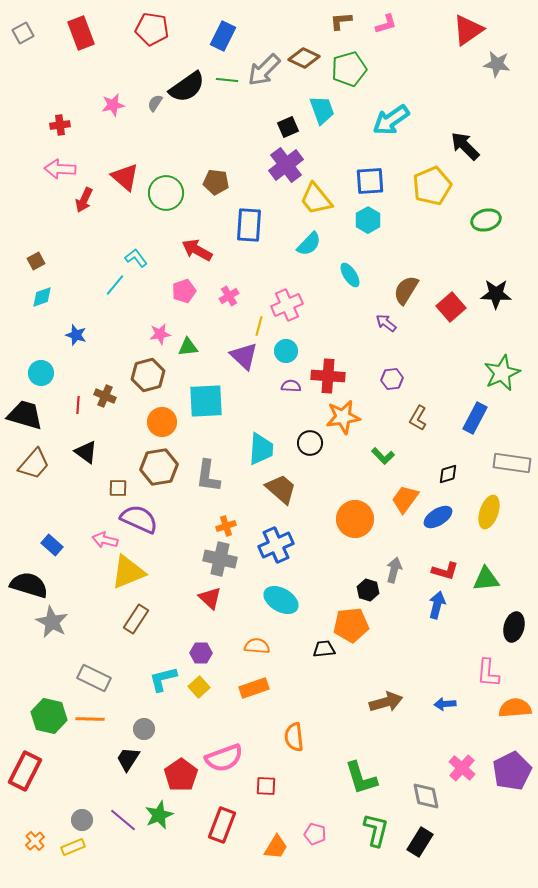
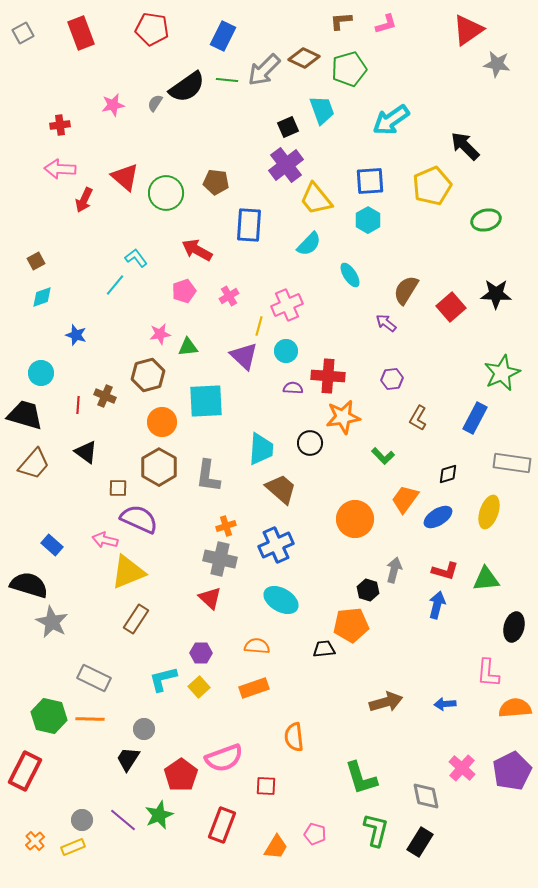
purple semicircle at (291, 386): moved 2 px right, 2 px down
brown hexagon at (159, 467): rotated 21 degrees counterclockwise
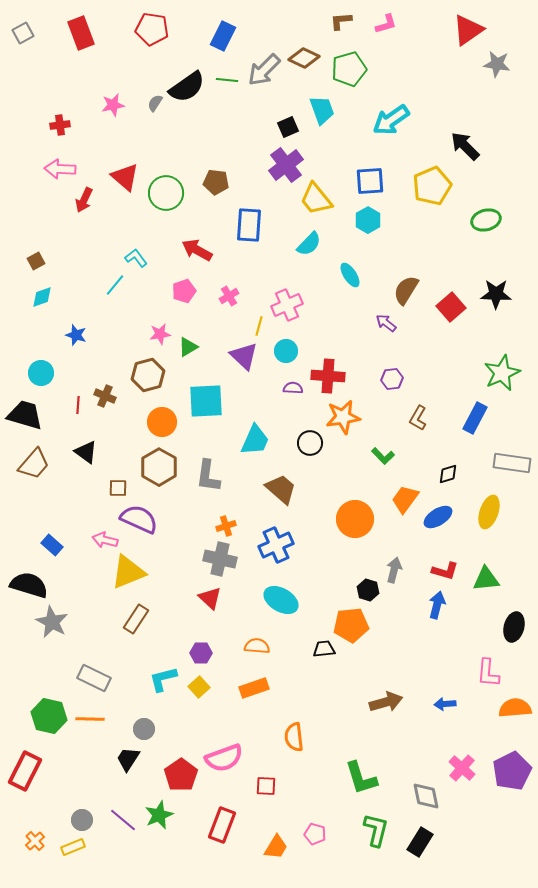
green triangle at (188, 347): rotated 25 degrees counterclockwise
cyan trapezoid at (261, 449): moved 6 px left, 9 px up; rotated 20 degrees clockwise
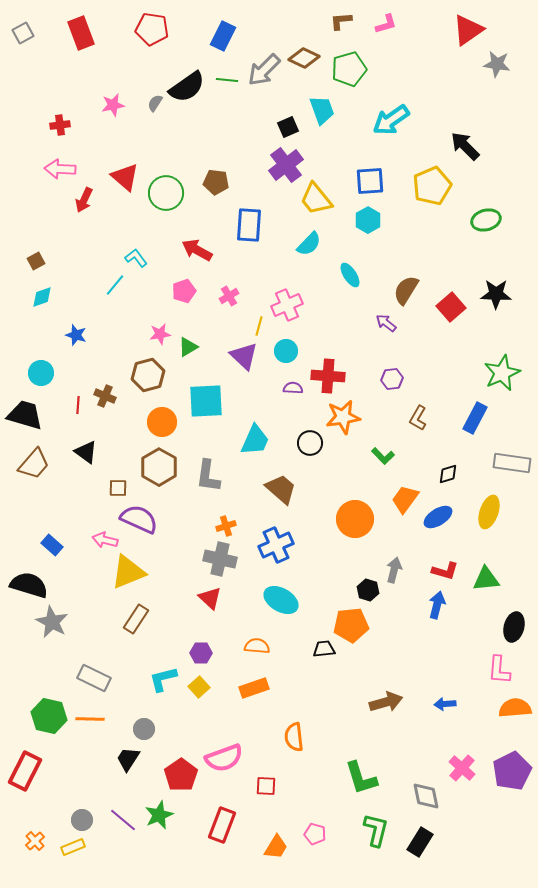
pink L-shape at (488, 673): moved 11 px right, 3 px up
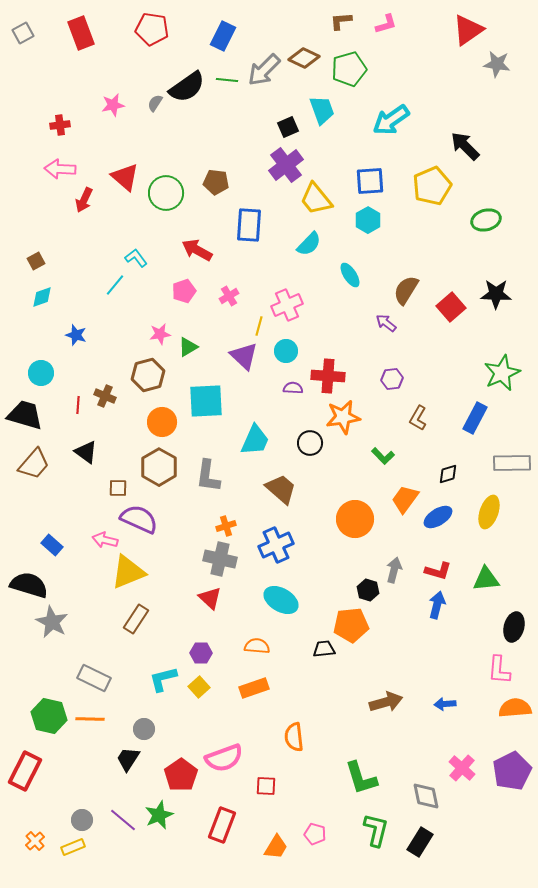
gray rectangle at (512, 463): rotated 9 degrees counterclockwise
red L-shape at (445, 571): moved 7 px left
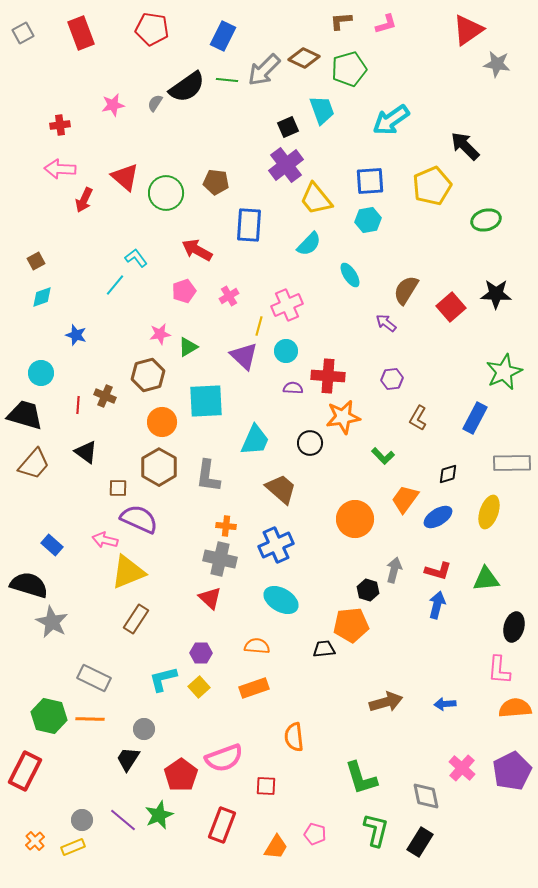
cyan hexagon at (368, 220): rotated 20 degrees clockwise
green star at (502, 373): moved 2 px right, 1 px up
orange cross at (226, 526): rotated 24 degrees clockwise
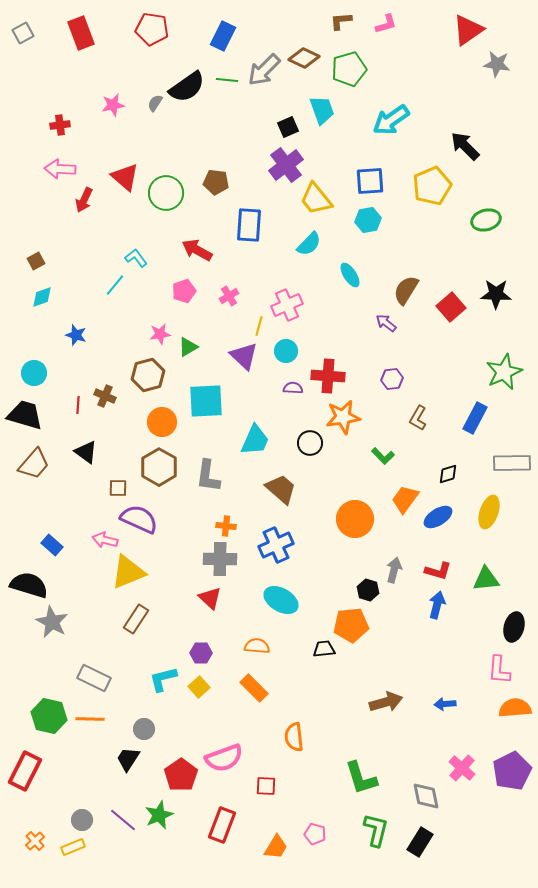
cyan circle at (41, 373): moved 7 px left
gray cross at (220, 559): rotated 12 degrees counterclockwise
orange rectangle at (254, 688): rotated 64 degrees clockwise
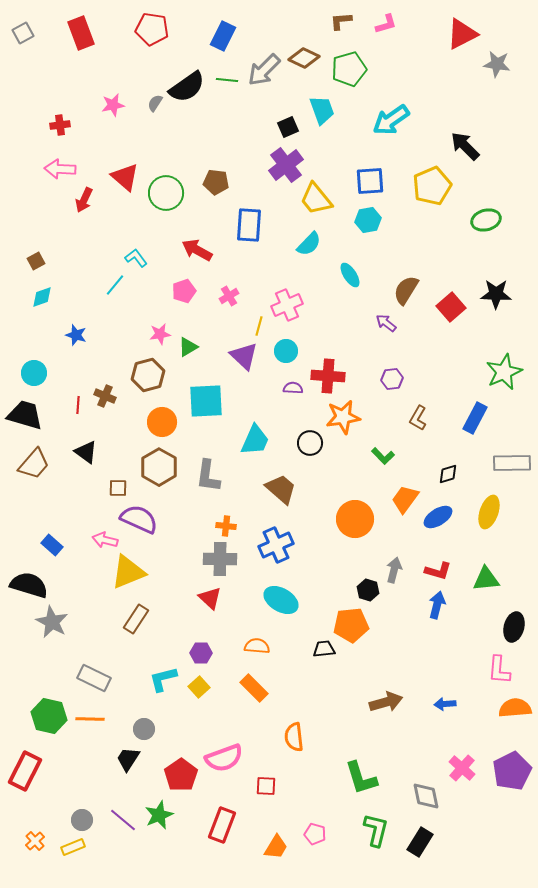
red triangle at (468, 30): moved 6 px left, 4 px down; rotated 8 degrees clockwise
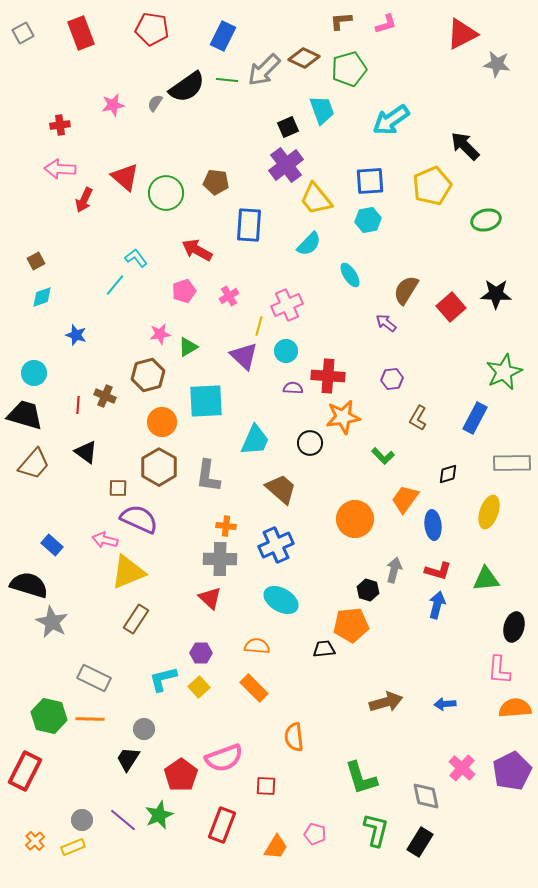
blue ellipse at (438, 517): moved 5 px left, 8 px down; rotated 64 degrees counterclockwise
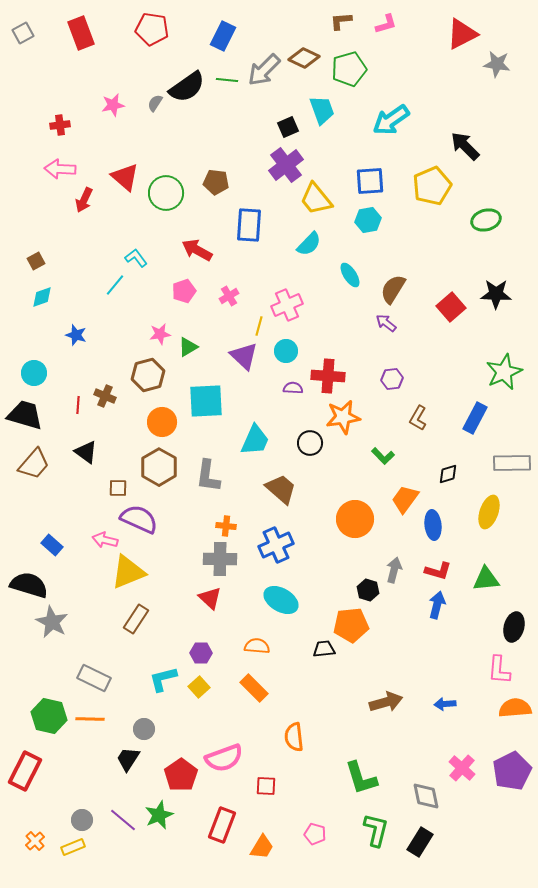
brown semicircle at (406, 290): moved 13 px left, 1 px up
orange trapezoid at (276, 847): moved 14 px left
